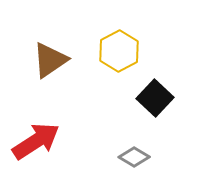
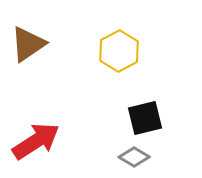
brown triangle: moved 22 px left, 16 px up
black square: moved 10 px left, 20 px down; rotated 33 degrees clockwise
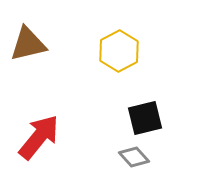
brown triangle: rotated 21 degrees clockwise
red arrow: moved 3 px right, 4 px up; rotated 18 degrees counterclockwise
gray diamond: rotated 16 degrees clockwise
